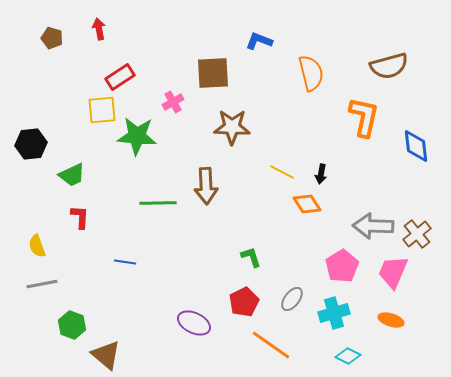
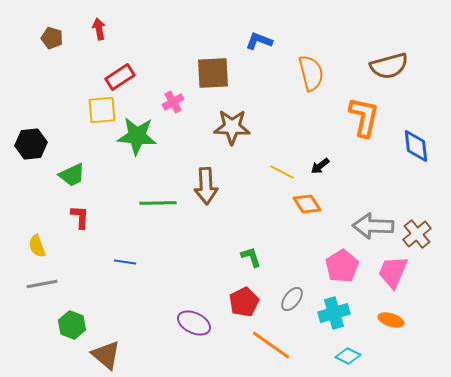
black arrow: moved 1 px left, 8 px up; rotated 42 degrees clockwise
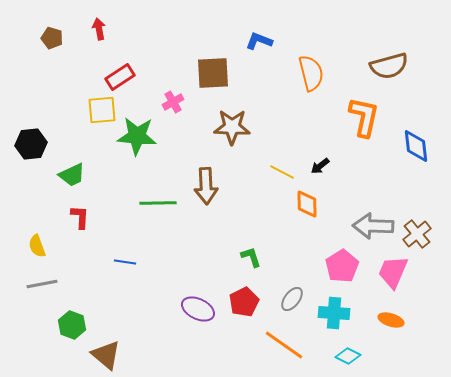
orange diamond: rotated 32 degrees clockwise
cyan cross: rotated 20 degrees clockwise
purple ellipse: moved 4 px right, 14 px up
orange line: moved 13 px right
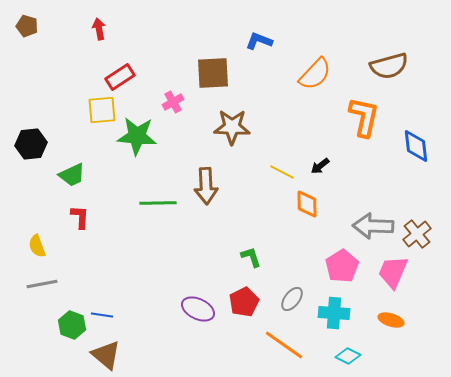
brown pentagon: moved 25 px left, 12 px up
orange semicircle: moved 4 px right, 1 px down; rotated 57 degrees clockwise
blue line: moved 23 px left, 53 px down
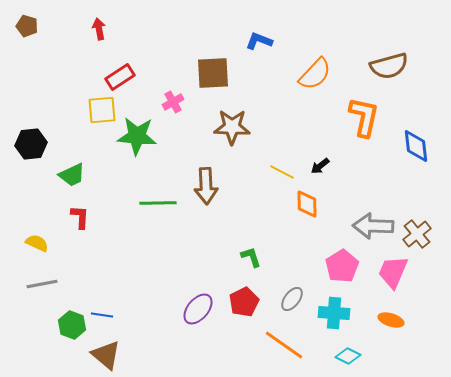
yellow semicircle: moved 3 px up; rotated 135 degrees clockwise
purple ellipse: rotated 76 degrees counterclockwise
